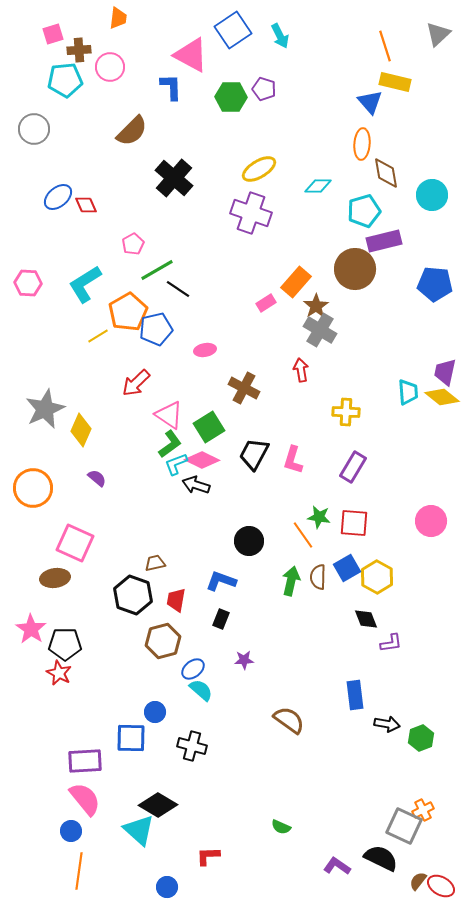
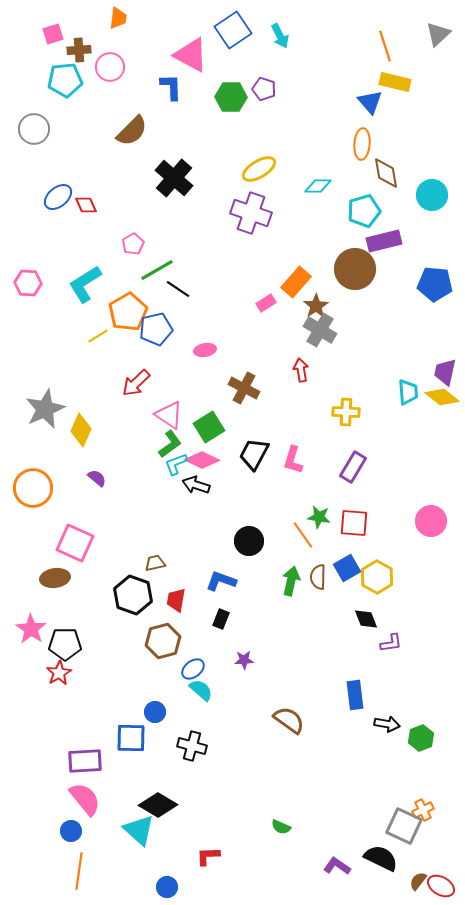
red star at (59, 673): rotated 15 degrees clockwise
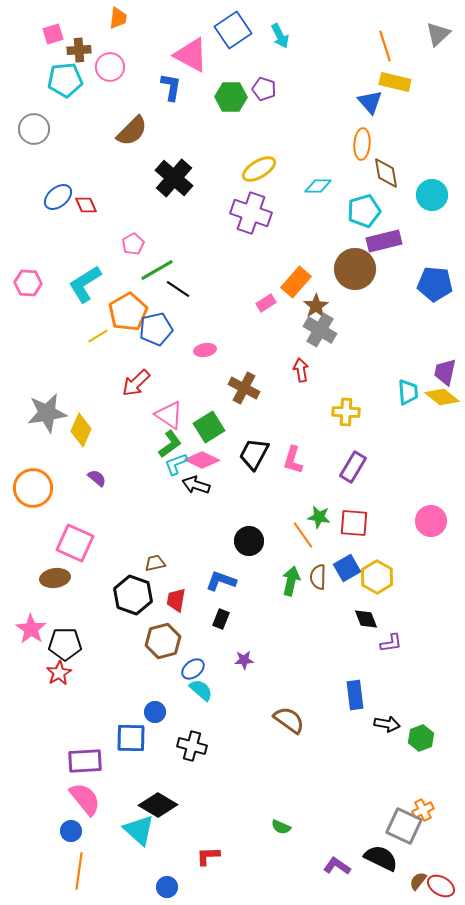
blue L-shape at (171, 87): rotated 12 degrees clockwise
gray star at (45, 409): moved 2 px right, 4 px down; rotated 15 degrees clockwise
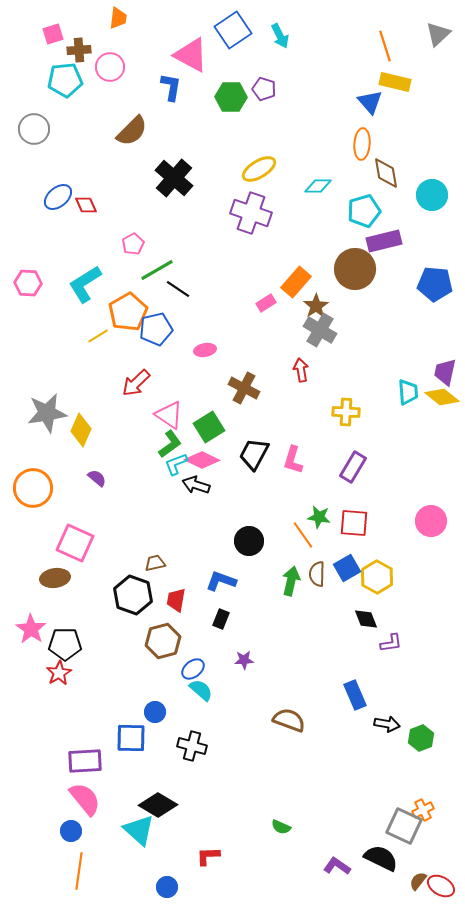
brown semicircle at (318, 577): moved 1 px left, 3 px up
blue rectangle at (355, 695): rotated 16 degrees counterclockwise
brown semicircle at (289, 720): rotated 16 degrees counterclockwise
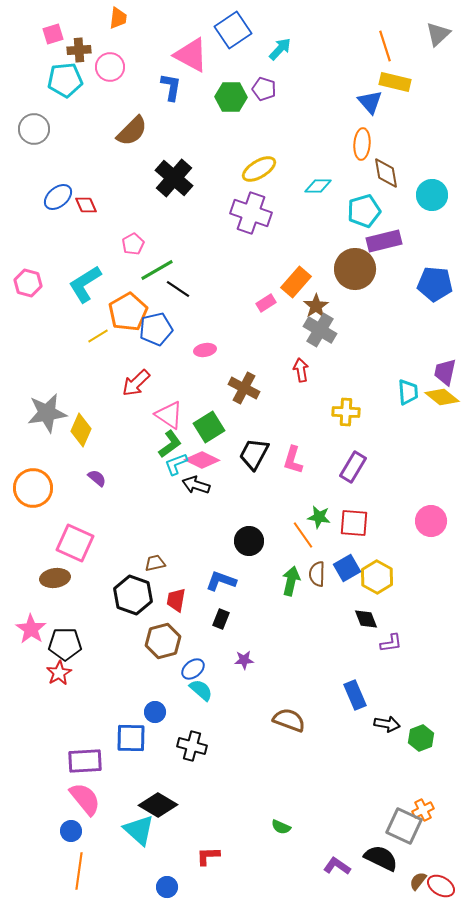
cyan arrow at (280, 36): moved 13 px down; rotated 110 degrees counterclockwise
pink hexagon at (28, 283): rotated 12 degrees clockwise
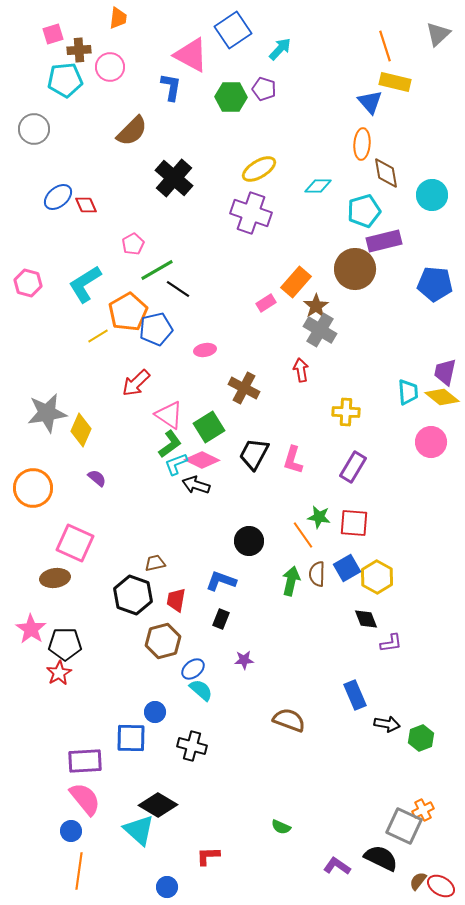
pink circle at (431, 521): moved 79 px up
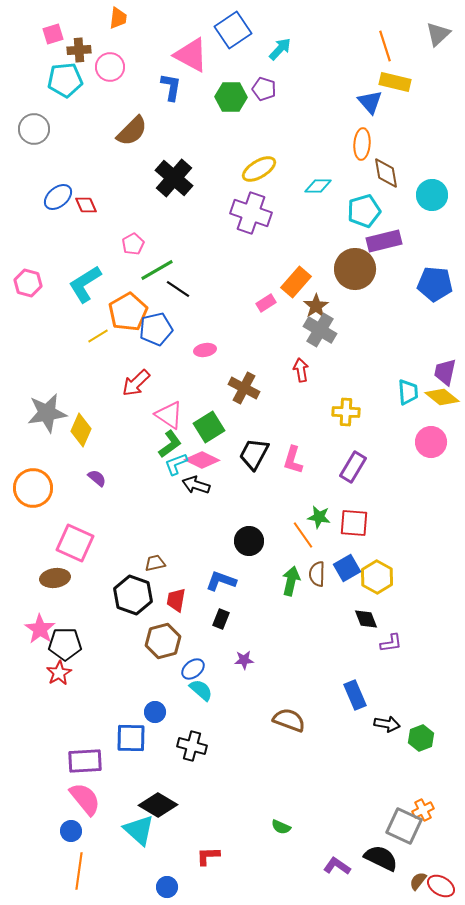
pink star at (31, 629): moved 9 px right
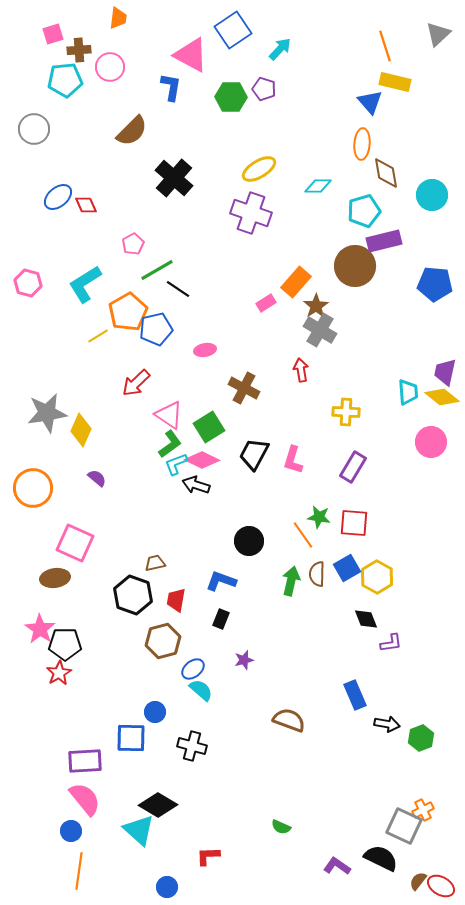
brown circle at (355, 269): moved 3 px up
purple star at (244, 660): rotated 12 degrees counterclockwise
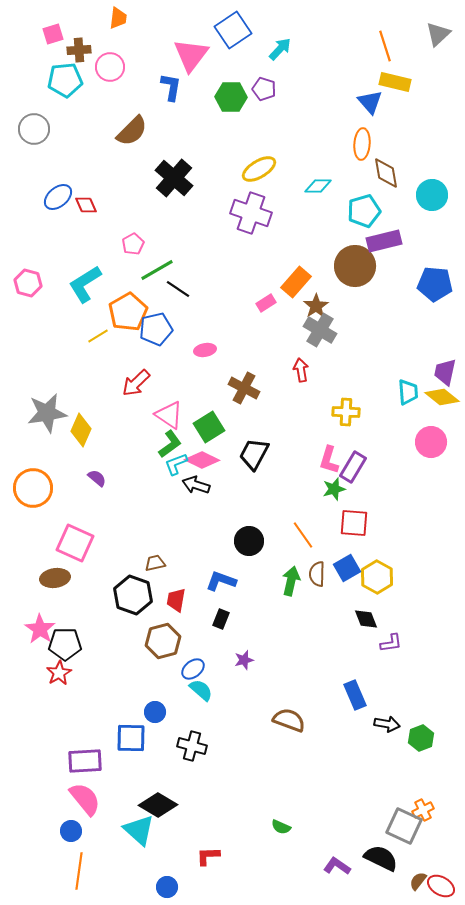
pink triangle at (191, 55): rotated 39 degrees clockwise
pink L-shape at (293, 460): moved 36 px right
green star at (319, 517): moved 15 px right, 28 px up; rotated 25 degrees counterclockwise
